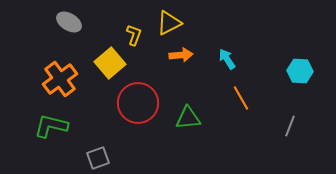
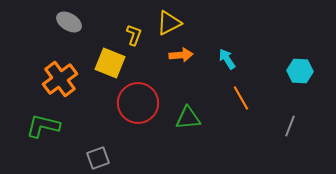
yellow square: rotated 28 degrees counterclockwise
green L-shape: moved 8 px left
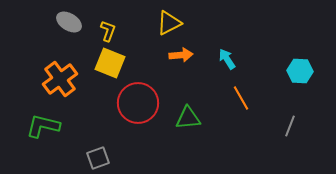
yellow L-shape: moved 26 px left, 4 px up
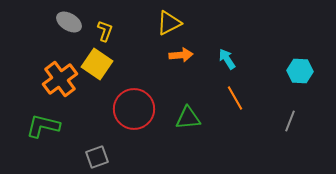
yellow L-shape: moved 3 px left
yellow square: moved 13 px left, 1 px down; rotated 12 degrees clockwise
orange line: moved 6 px left
red circle: moved 4 px left, 6 px down
gray line: moved 5 px up
gray square: moved 1 px left, 1 px up
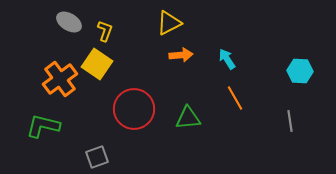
gray line: rotated 30 degrees counterclockwise
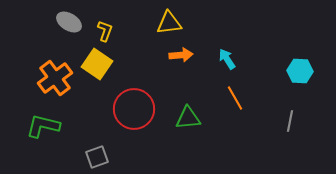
yellow triangle: rotated 20 degrees clockwise
orange cross: moved 5 px left, 1 px up
gray line: rotated 20 degrees clockwise
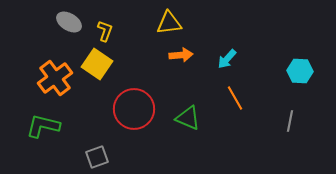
cyan arrow: rotated 105 degrees counterclockwise
green triangle: rotated 28 degrees clockwise
